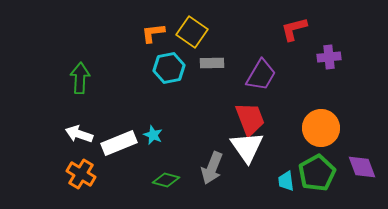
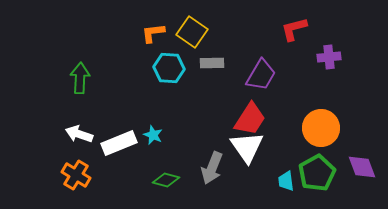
cyan hexagon: rotated 16 degrees clockwise
red trapezoid: rotated 54 degrees clockwise
orange cross: moved 5 px left, 1 px down
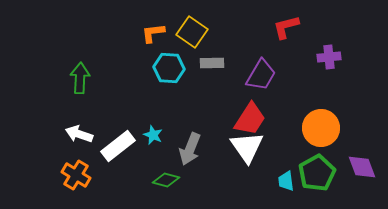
red L-shape: moved 8 px left, 2 px up
white rectangle: moved 1 px left, 3 px down; rotated 16 degrees counterclockwise
gray arrow: moved 22 px left, 19 px up
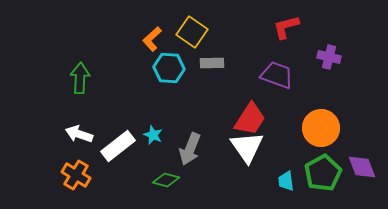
orange L-shape: moved 1 px left, 6 px down; rotated 35 degrees counterclockwise
purple cross: rotated 20 degrees clockwise
purple trapezoid: moved 16 px right; rotated 100 degrees counterclockwise
green pentagon: moved 6 px right
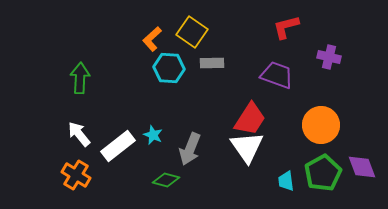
orange circle: moved 3 px up
white arrow: rotated 32 degrees clockwise
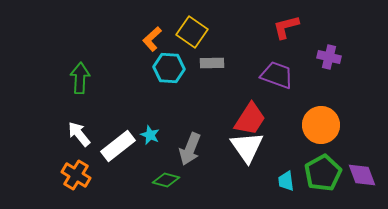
cyan star: moved 3 px left
purple diamond: moved 8 px down
